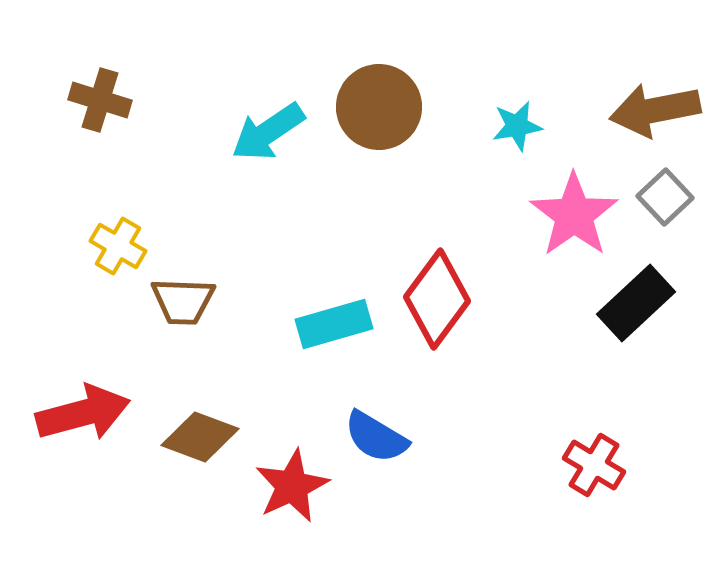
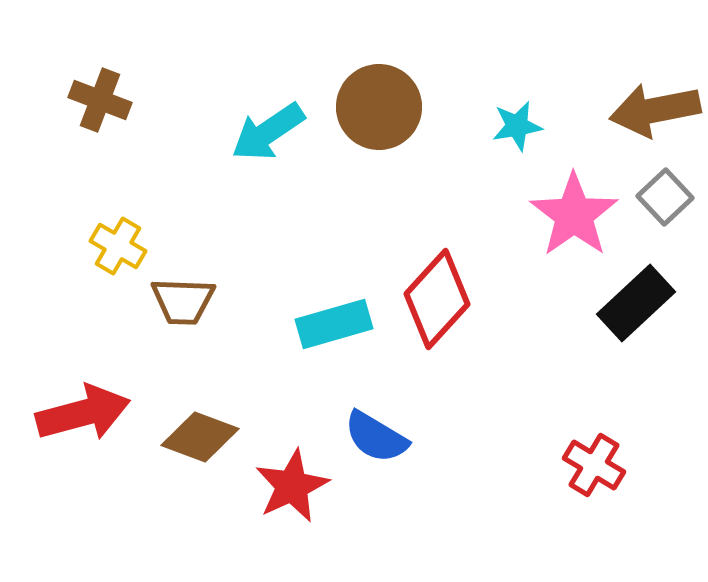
brown cross: rotated 4 degrees clockwise
red diamond: rotated 6 degrees clockwise
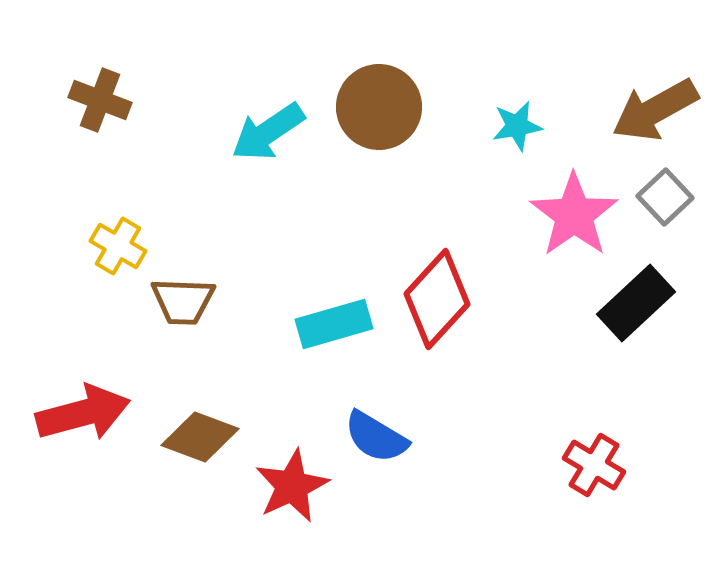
brown arrow: rotated 18 degrees counterclockwise
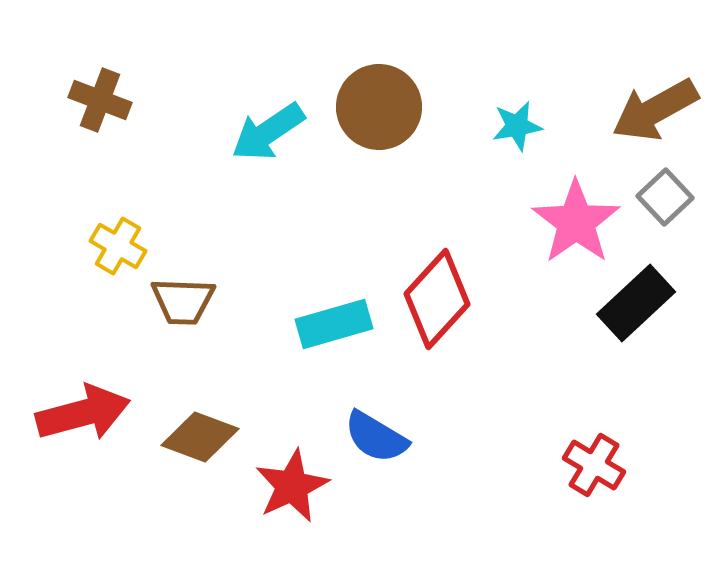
pink star: moved 2 px right, 7 px down
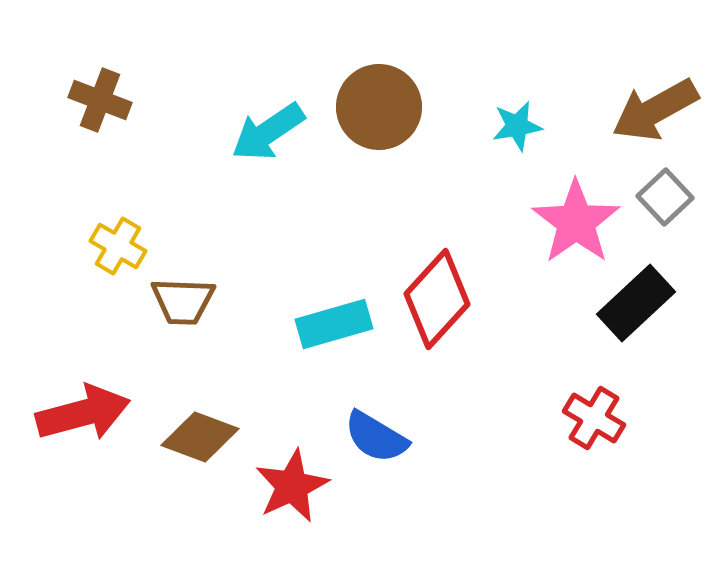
red cross: moved 47 px up
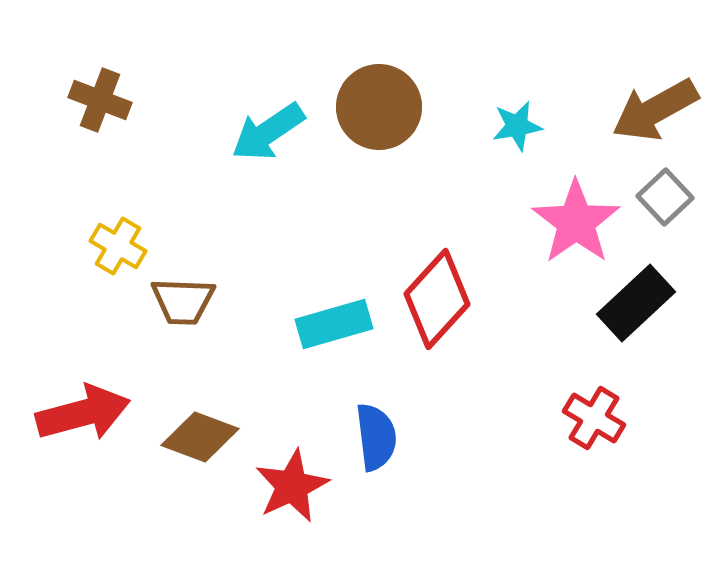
blue semicircle: rotated 128 degrees counterclockwise
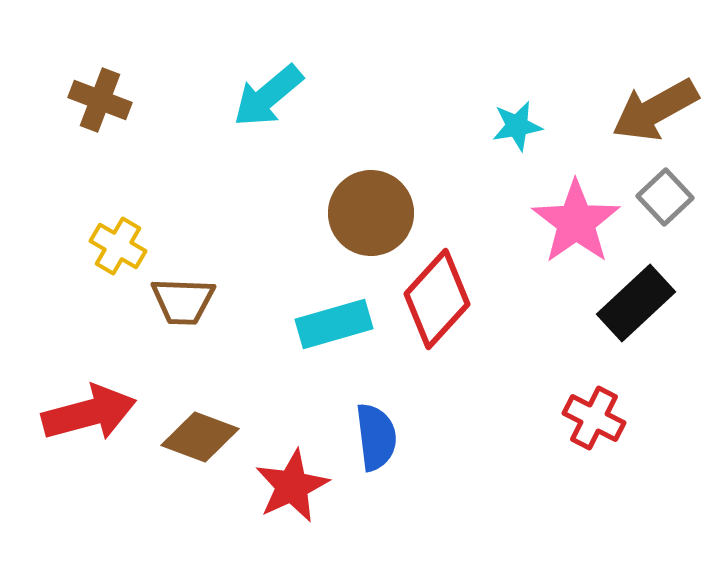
brown circle: moved 8 px left, 106 px down
cyan arrow: moved 36 px up; rotated 6 degrees counterclockwise
red arrow: moved 6 px right
red cross: rotated 4 degrees counterclockwise
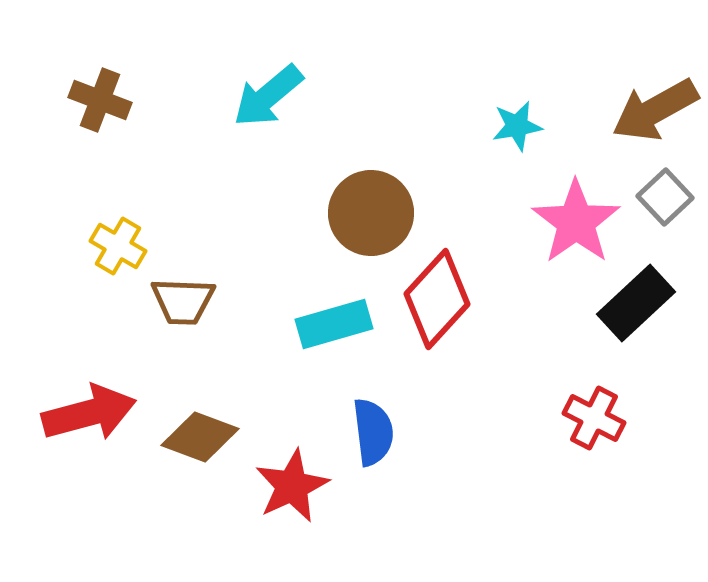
blue semicircle: moved 3 px left, 5 px up
